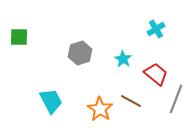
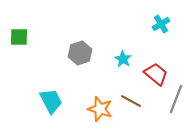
cyan cross: moved 5 px right, 5 px up
orange star: rotated 15 degrees counterclockwise
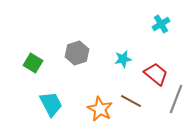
green square: moved 14 px right, 26 px down; rotated 30 degrees clockwise
gray hexagon: moved 3 px left
cyan star: rotated 30 degrees clockwise
cyan trapezoid: moved 3 px down
orange star: rotated 10 degrees clockwise
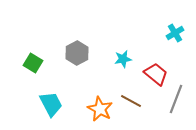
cyan cross: moved 14 px right, 9 px down
gray hexagon: rotated 10 degrees counterclockwise
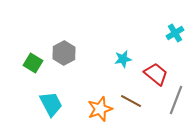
gray hexagon: moved 13 px left
gray line: moved 1 px down
orange star: rotated 25 degrees clockwise
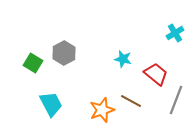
cyan star: rotated 24 degrees clockwise
orange star: moved 2 px right, 1 px down
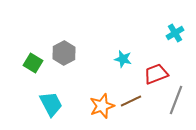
red trapezoid: rotated 60 degrees counterclockwise
brown line: rotated 55 degrees counterclockwise
orange star: moved 4 px up
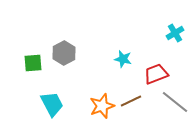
green square: rotated 36 degrees counterclockwise
gray line: moved 1 px left, 2 px down; rotated 72 degrees counterclockwise
cyan trapezoid: moved 1 px right
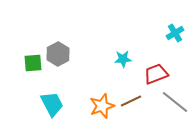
gray hexagon: moved 6 px left, 1 px down
cyan star: rotated 18 degrees counterclockwise
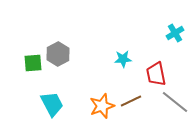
red trapezoid: rotated 80 degrees counterclockwise
